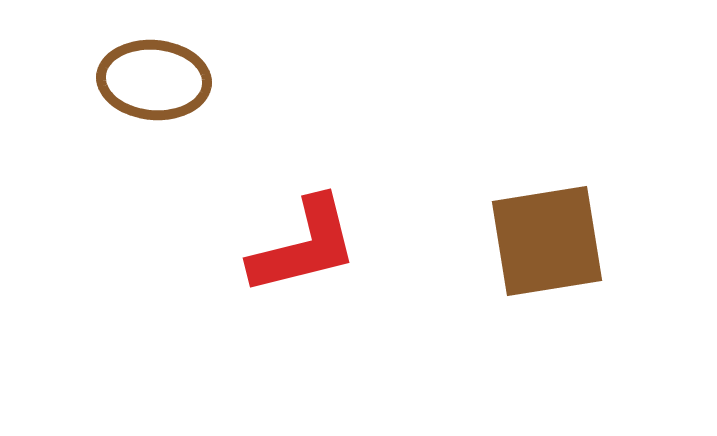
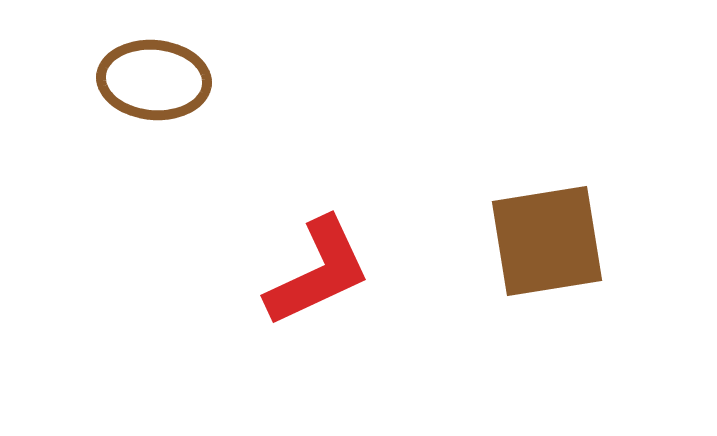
red L-shape: moved 14 px right, 26 px down; rotated 11 degrees counterclockwise
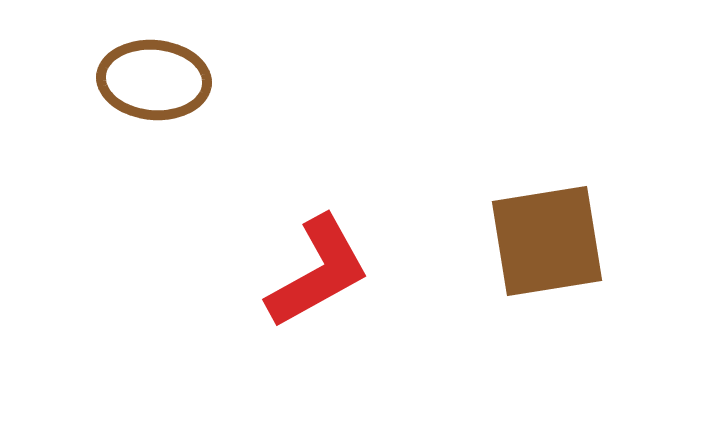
red L-shape: rotated 4 degrees counterclockwise
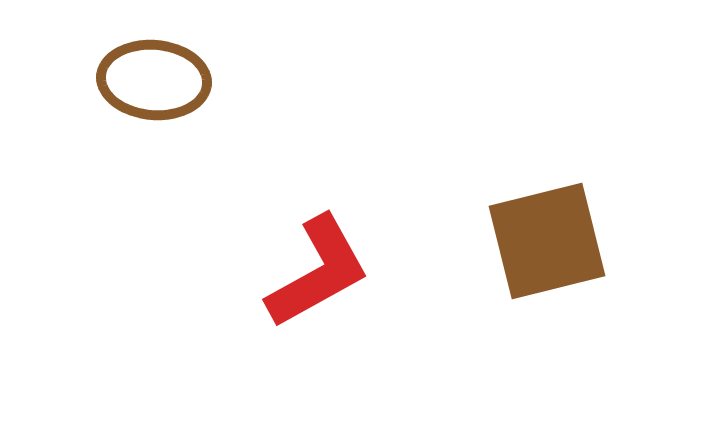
brown square: rotated 5 degrees counterclockwise
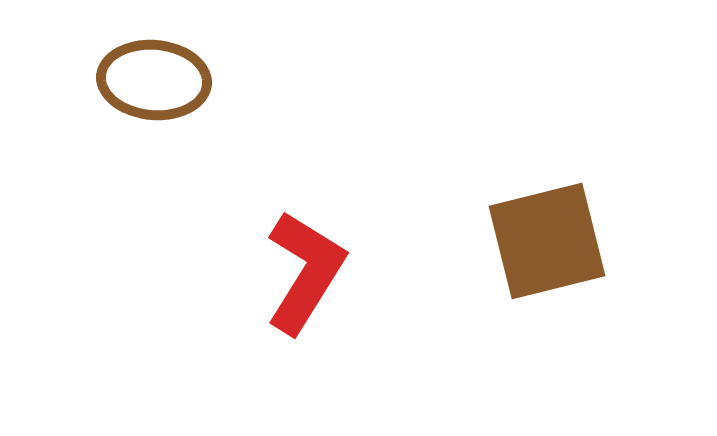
red L-shape: moved 13 px left; rotated 29 degrees counterclockwise
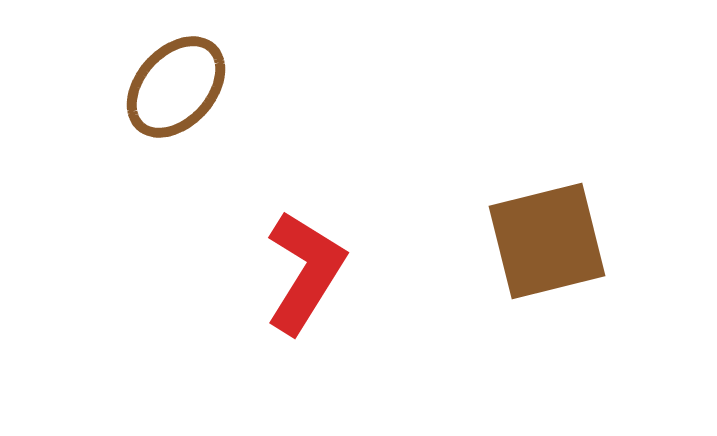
brown ellipse: moved 22 px right, 7 px down; rotated 53 degrees counterclockwise
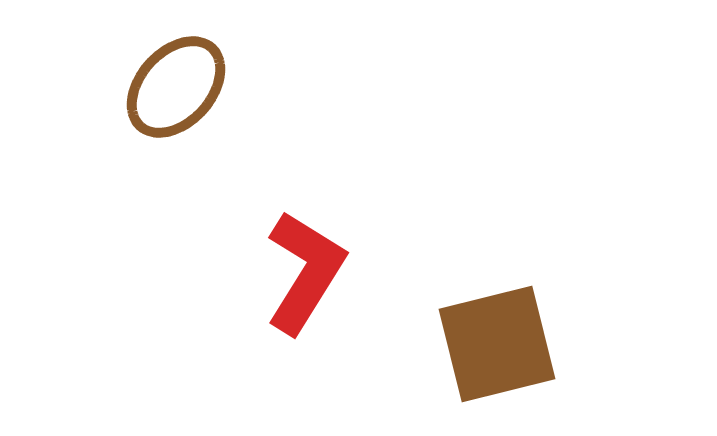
brown square: moved 50 px left, 103 px down
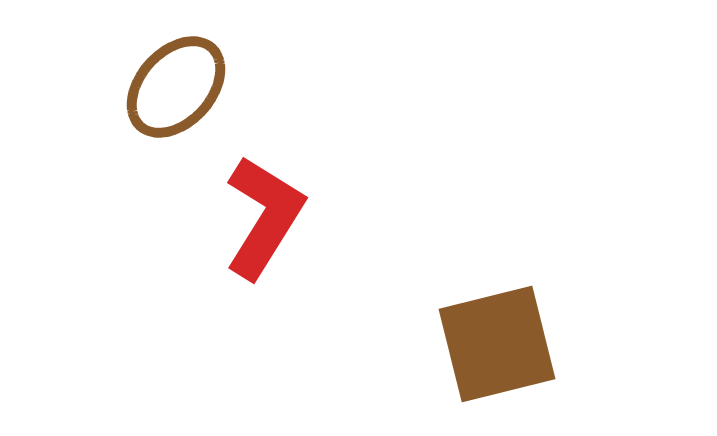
red L-shape: moved 41 px left, 55 px up
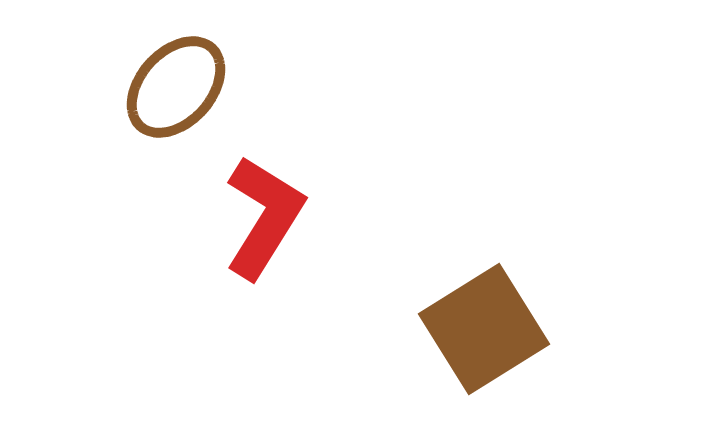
brown square: moved 13 px left, 15 px up; rotated 18 degrees counterclockwise
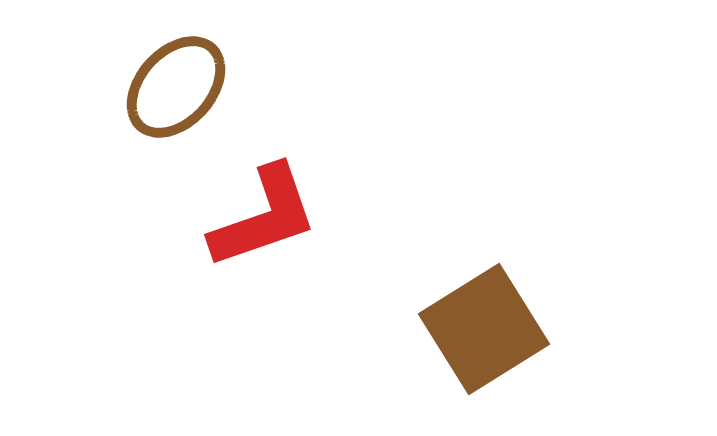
red L-shape: rotated 39 degrees clockwise
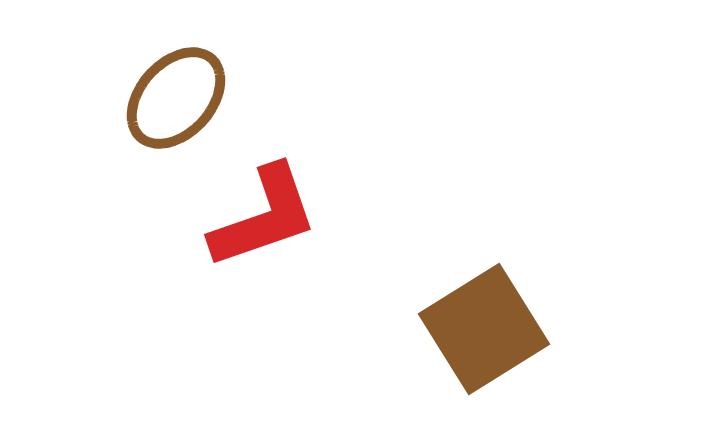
brown ellipse: moved 11 px down
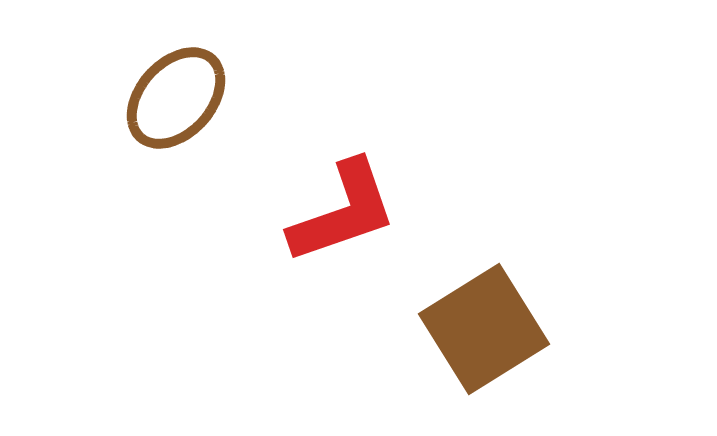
red L-shape: moved 79 px right, 5 px up
